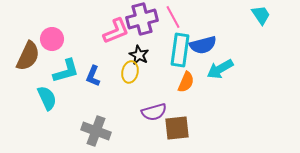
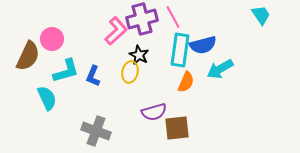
pink L-shape: rotated 20 degrees counterclockwise
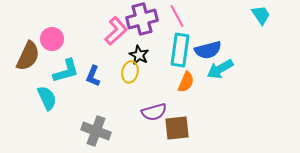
pink line: moved 4 px right, 1 px up
blue semicircle: moved 5 px right, 5 px down
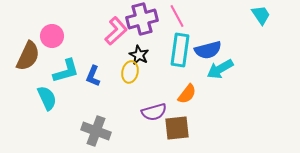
pink circle: moved 3 px up
orange semicircle: moved 1 px right, 12 px down; rotated 15 degrees clockwise
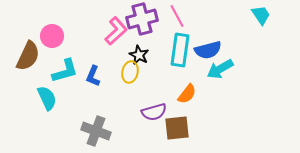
cyan L-shape: moved 1 px left
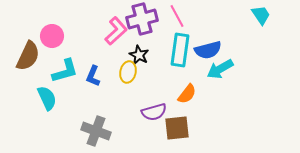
yellow ellipse: moved 2 px left
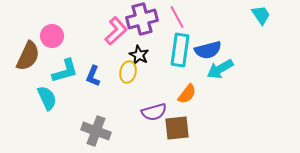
pink line: moved 1 px down
